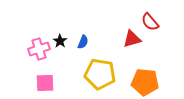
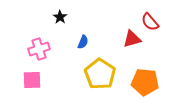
black star: moved 24 px up
yellow pentagon: rotated 24 degrees clockwise
pink square: moved 13 px left, 3 px up
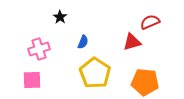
red semicircle: rotated 108 degrees clockwise
red triangle: moved 3 px down
yellow pentagon: moved 5 px left, 1 px up
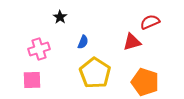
orange pentagon: rotated 12 degrees clockwise
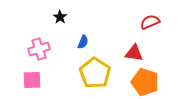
red triangle: moved 2 px right, 11 px down; rotated 24 degrees clockwise
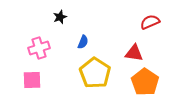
black star: rotated 16 degrees clockwise
pink cross: moved 1 px up
orange pentagon: rotated 16 degrees clockwise
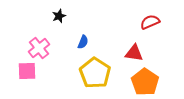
black star: moved 1 px left, 1 px up
pink cross: rotated 20 degrees counterclockwise
pink square: moved 5 px left, 9 px up
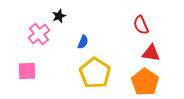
red semicircle: moved 9 px left, 3 px down; rotated 90 degrees counterclockwise
pink cross: moved 14 px up
red triangle: moved 17 px right
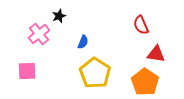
red triangle: moved 5 px right, 1 px down
